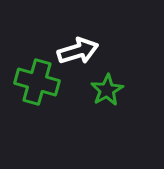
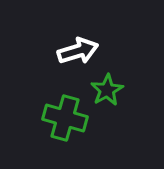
green cross: moved 28 px right, 36 px down
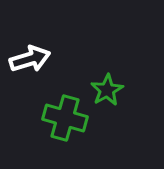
white arrow: moved 48 px left, 8 px down
